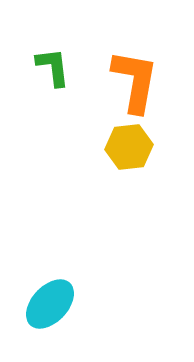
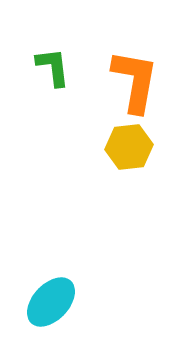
cyan ellipse: moved 1 px right, 2 px up
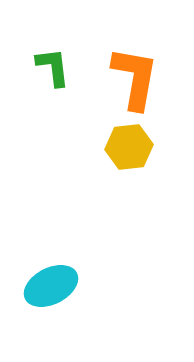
orange L-shape: moved 3 px up
cyan ellipse: moved 16 px up; rotated 20 degrees clockwise
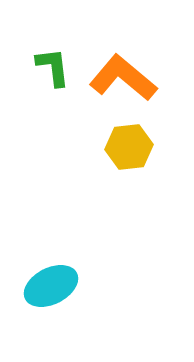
orange L-shape: moved 12 px left; rotated 60 degrees counterclockwise
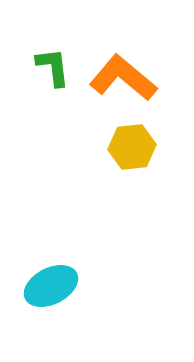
yellow hexagon: moved 3 px right
